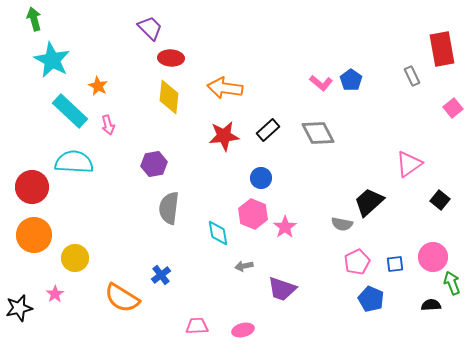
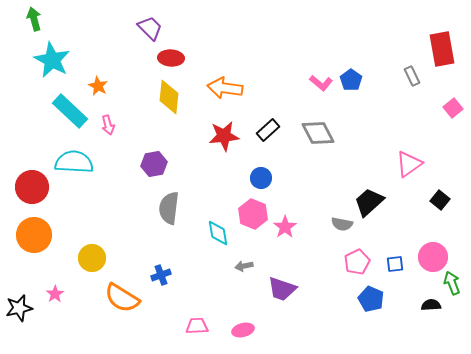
yellow circle at (75, 258): moved 17 px right
blue cross at (161, 275): rotated 18 degrees clockwise
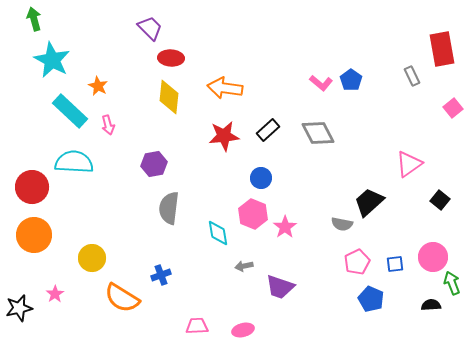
purple trapezoid at (282, 289): moved 2 px left, 2 px up
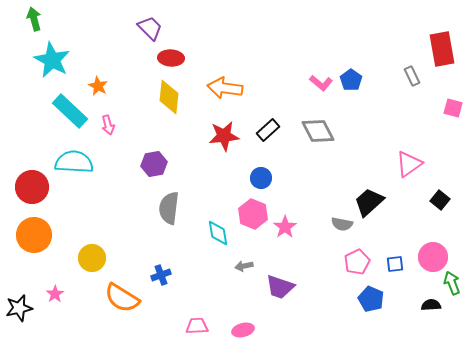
pink square at (453, 108): rotated 36 degrees counterclockwise
gray diamond at (318, 133): moved 2 px up
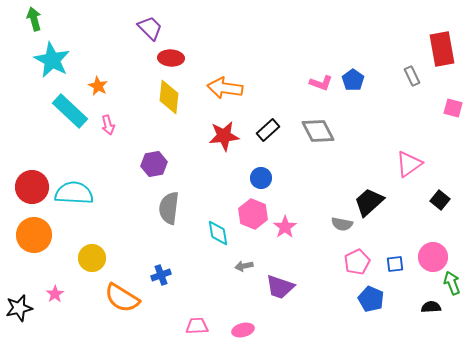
blue pentagon at (351, 80): moved 2 px right
pink L-shape at (321, 83): rotated 20 degrees counterclockwise
cyan semicircle at (74, 162): moved 31 px down
black semicircle at (431, 305): moved 2 px down
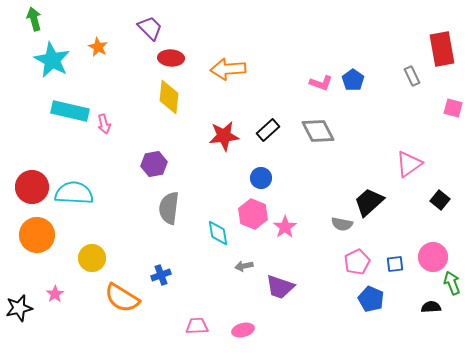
orange star at (98, 86): moved 39 px up
orange arrow at (225, 88): moved 3 px right, 19 px up; rotated 12 degrees counterclockwise
cyan rectangle at (70, 111): rotated 30 degrees counterclockwise
pink arrow at (108, 125): moved 4 px left, 1 px up
orange circle at (34, 235): moved 3 px right
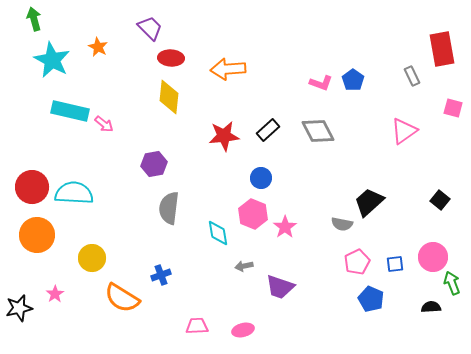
pink arrow at (104, 124): rotated 36 degrees counterclockwise
pink triangle at (409, 164): moved 5 px left, 33 px up
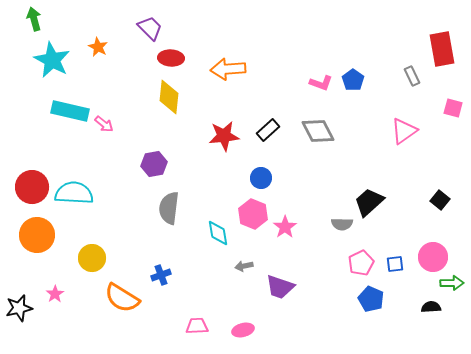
gray semicircle at (342, 224): rotated 10 degrees counterclockwise
pink pentagon at (357, 262): moved 4 px right, 1 px down
green arrow at (452, 283): rotated 110 degrees clockwise
